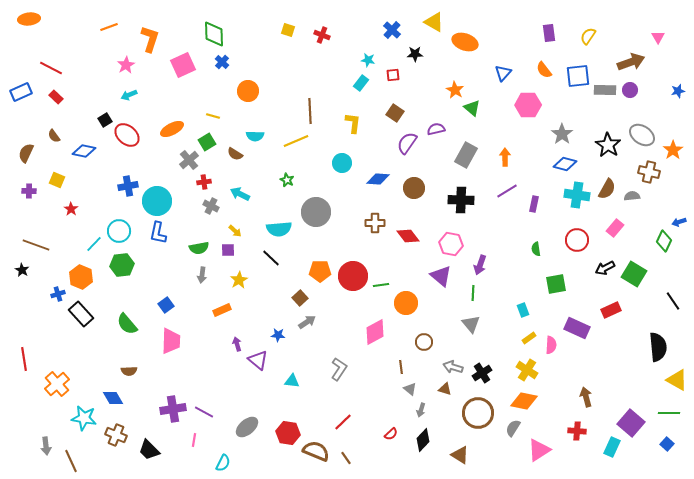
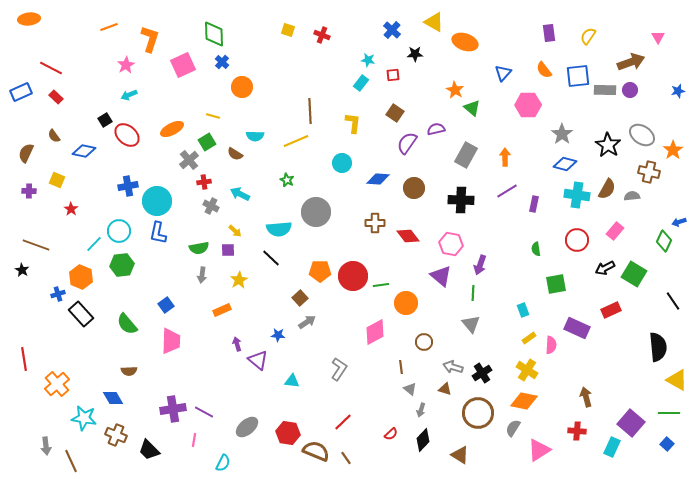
orange circle at (248, 91): moved 6 px left, 4 px up
pink rectangle at (615, 228): moved 3 px down
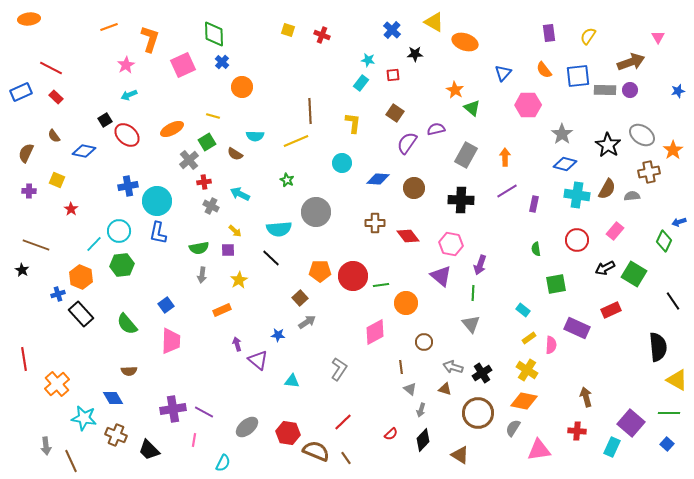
brown cross at (649, 172): rotated 25 degrees counterclockwise
cyan rectangle at (523, 310): rotated 32 degrees counterclockwise
pink triangle at (539, 450): rotated 25 degrees clockwise
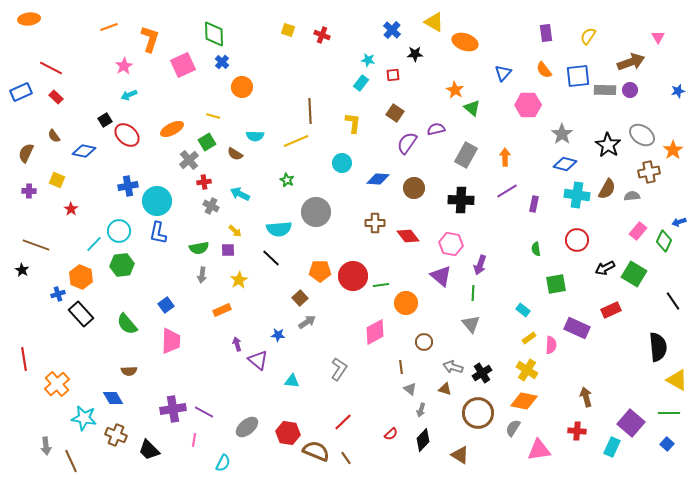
purple rectangle at (549, 33): moved 3 px left
pink star at (126, 65): moved 2 px left, 1 px down
pink rectangle at (615, 231): moved 23 px right
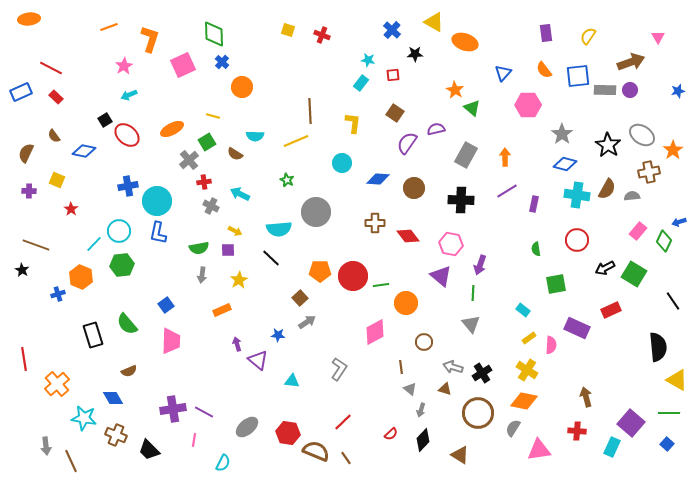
yellow arrow at (235, 231): rotated 16 degrees counterclockwise
black rectangle at (81, 314): moved 12 px right, 21 px down; rotated 25 degrees clockwise
brown semicircle at (129, 371): rotated 21 degrees counterclockwise
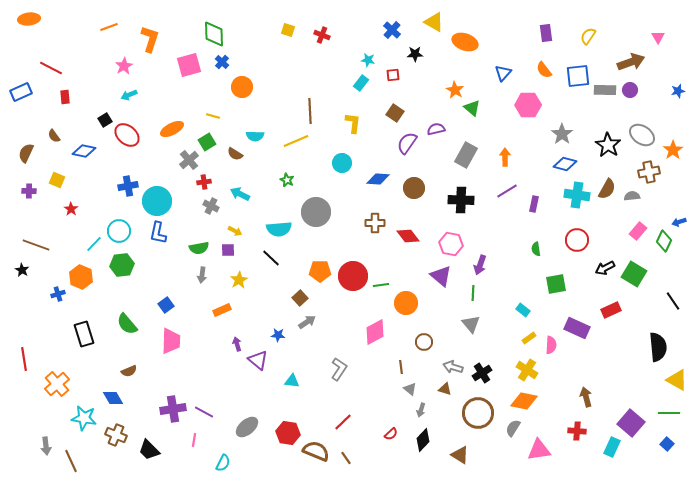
pink square at (183, 65): moved 6 px right; rotated 10 degrees clockwise
red rectangle at (56, 97): moved 9 px right; rotated 40 degrees clockwise
black rectangle at (93, 335): moved 9 px left, 1 px up
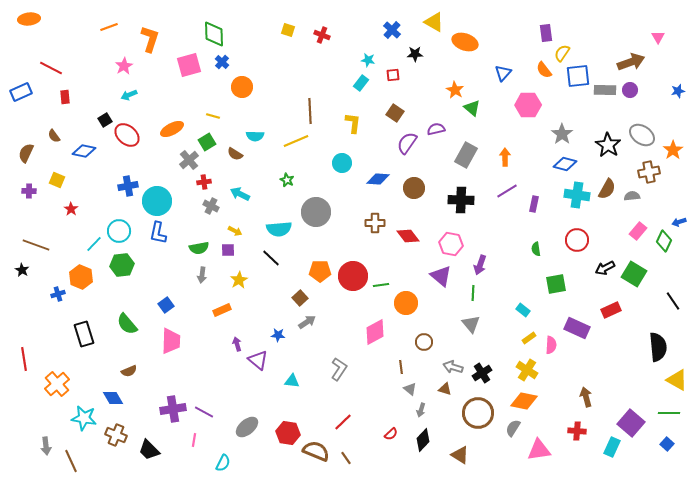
yellow semicircle at (588, 36): moved 26 px left, 17 px down
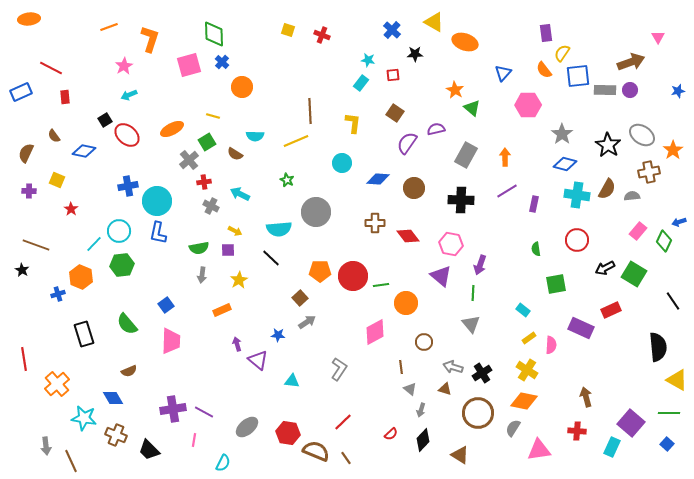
purple rectangle at (577, 328): moved 4 px right
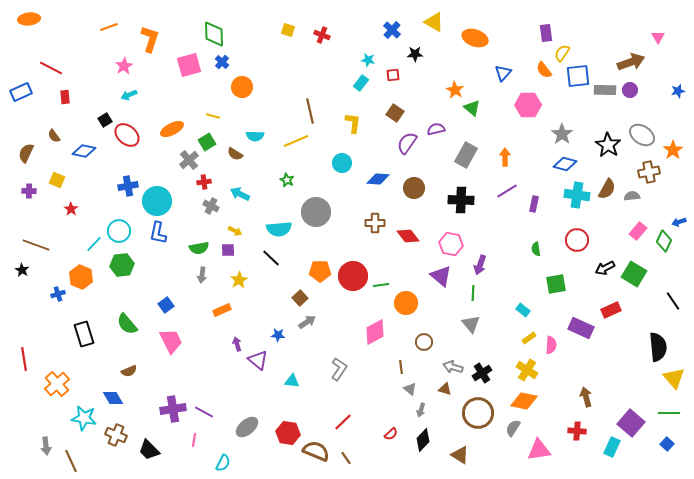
orange ellipse at (465, 42): moved 10 px right, 4 px up
brown line at (310, 111): rotated 10 degrees counterclockwise
pink trapezoid at (171, 341): rotated 28 degrees counterclockwise
yellow triangle at (677, 380): moved 3 px left, 2 px up; rotated 20 degrees clockwise
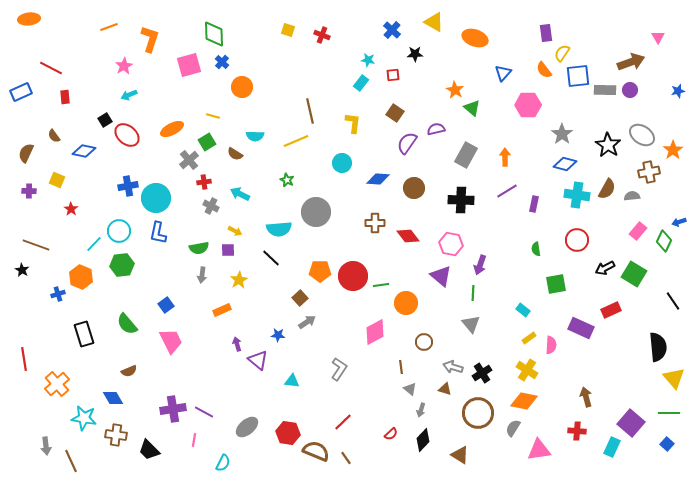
cyan circle at (157, 201): moved 1 px left, 3 px up
brown cross at (116, 435): rotated 15 degrees counterclockwise
